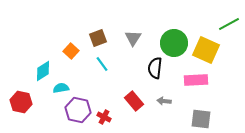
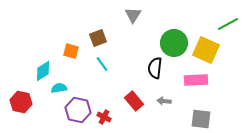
green line: moved 1 px left
gray triangle: moved 23 px up
orange square: rotated 28 degrees counterclockwise
cyan semicircle: moved 2 px left
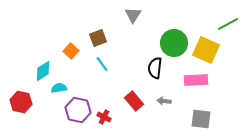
orange square: rotated 28 degrees clockwise
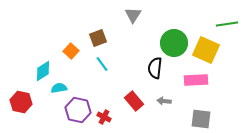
green line: moved 1 px left; rotated 20 degrees clockwise
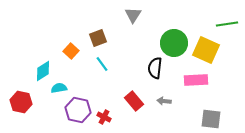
gray square: moved 10 px right
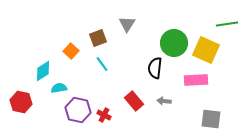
gray triangle: moved 6 px left, 9 px down
red cross: moved 2 px up
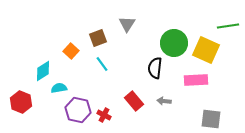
green line: moved 1 px right, 2 px down
red hexagon: rotated 10 degrees clockwise
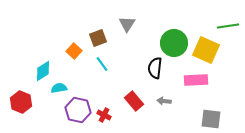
orange square: moved 3 px right
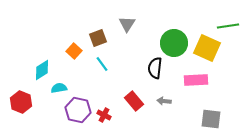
yellow square: moved 1 px right, 2 px up
cyan diamond: moved 1 px left, 1 px up
